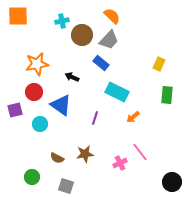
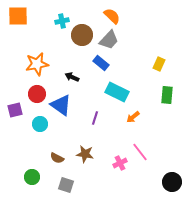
red circle: moved 3 px right, 2 px down
brown star: rotated 18 degrees clockwise
gray square: moved 1 px up
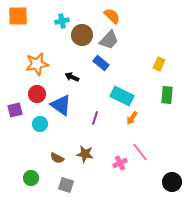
cyan rectangle: moved 5 px right, 4 px down
orange arrow: moved 1 px left, 1 px down; rotated 16 degrees counterclockwise
green circle: moved 1 px left, 1 px down
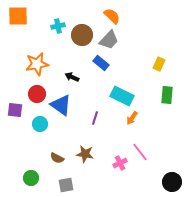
cyan cross: moved 4 px left, 5 px down
purple square: rotated 21 degrees clockwise
gray square: rotated 28 degrees counterclockwise
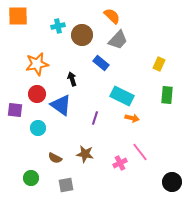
gray trapezoid: moved 9 px right
black arrow: moved 2 px down; rotated 48 degrees clockwise
orange arrow: rotated 112 degrees counterclockwise
cyan circle: moved 2 px left, 4 px down
brown semicircle: moved 2 px left
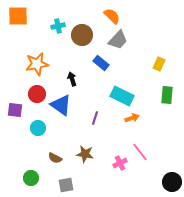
orange arrow: rotated 32 degrees counterclockwise
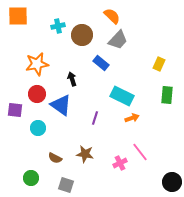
gray square: rotated 28 degrees clockwise
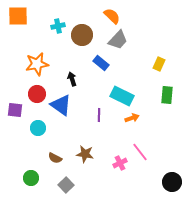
purple line: moved 4 px right, 3 px up; rotated 16 degrees counterclockwise
gray square: rotated 28 degrees clockwise
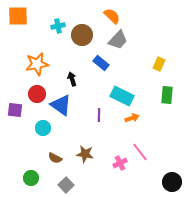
cyan circle: moved 5 px right
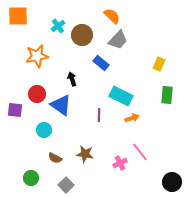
cyan cross: rotated 24 degrees counterclockwise
orange star: moved 8 px up
cyan rectangle: moved 1 px left
cyan circle: moved 1 px right, 2 px down
